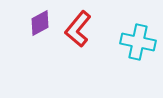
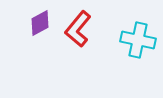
cyan cross: moved 2 px up
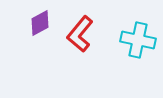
red L-shape: moved 2 px right, 5 px down
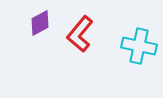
cyan cross: moved 1 px right, 6 px down
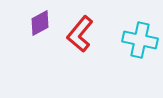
cyan cross: moved 1 px right, 6 px up
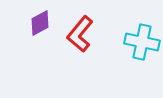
cyan cross: moved 2 px right, 2 px down
